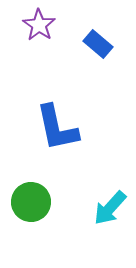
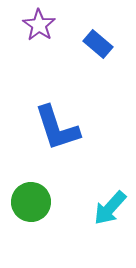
blue L-shape: rotated 6 degrees counterclockwise
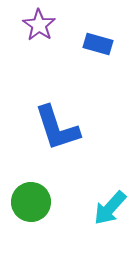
blue rectangle: rotated 24 degrees counterclockwise
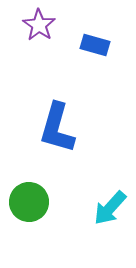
blue rectangle: moved 3 px left, 1 px down
blue L-shape: rotated 34 degrees clockwise
green circle: moved 2 px left
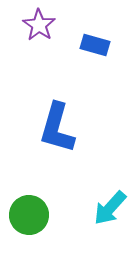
green circle: moved 13 px down
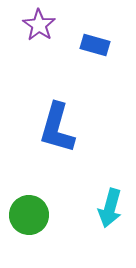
cyan arrow: rotated 27 degrees counterclockwise
